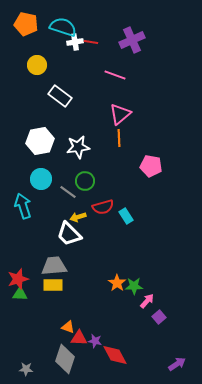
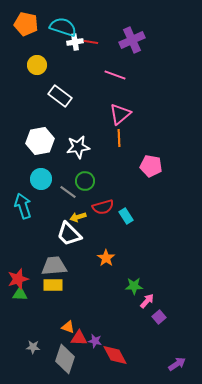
orange star: moved 11 px left, 25 px up
gray star: moved 7 px right, 22 px up
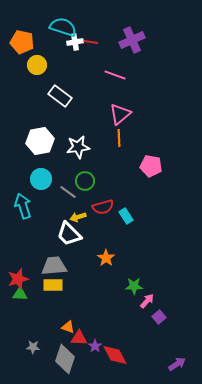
orange pentagon: moved 4 px left, 18 px down
purple star: moved 5 px down; rotated 24 degrees clockwise
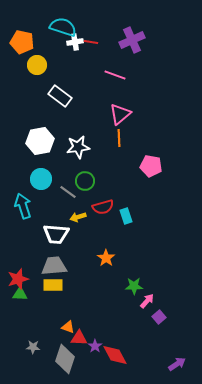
cyan rectangle: rotated 14 degrees clockwise
white trapezoid: moved 13 px left; rotated 40 degrees counterclockwise
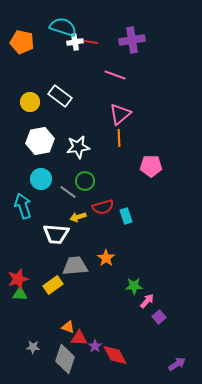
purple cross: rotated 15 degrees clockwise
yellow circle: moved 7 px left, 37 px down
pink pentagon: rotated 10 degrees counterclockwise
gray trapezoid: moved 21 px right
yellow rectangle: rotated 36 degrees counterclockwise
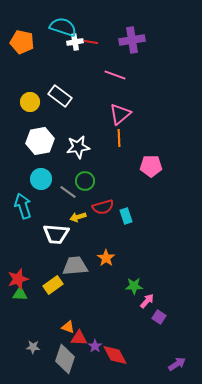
purple square: rotated 16 degrees counterclockwise
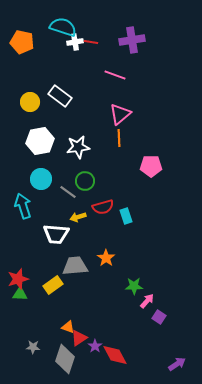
red triangle: rotated 36 degrees counterclockwise
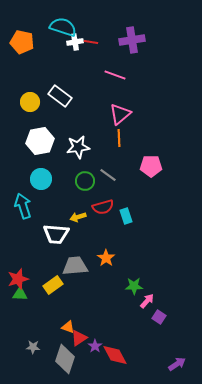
gray line: moved 40 px right, 17 px up
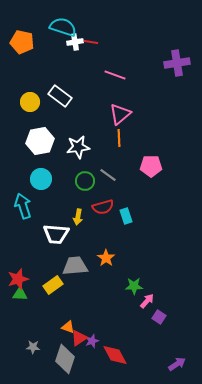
purple cross: moved 45 px right, 23 px down
yellow arrow: rotated 63 degrees counterclockwise
purple star: moved 3 px left, 5 px up; rotated 16 degrees clockwise
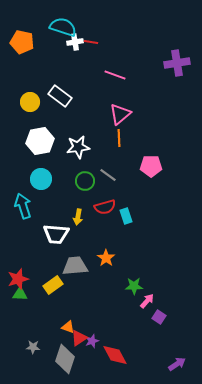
red semicircle: moved 2 px right
